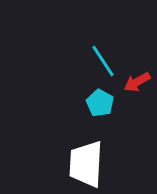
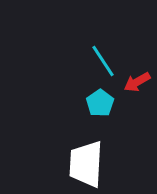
cyan pentagon: rotated 8 degrees clockwise
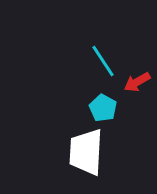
cyan pentagon: moved 3 px right, 5 px down; rotated 8 degrees counterclockwise
white trapezoid: moved 12 px up
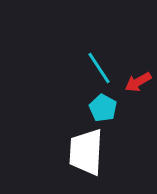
cyan line: moved 4 px left, 7 px down
red arrow: moved 1 px right
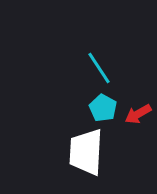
red arrow: moved 32 px down
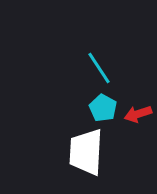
red arrow: rotated 12 degrees clockwise
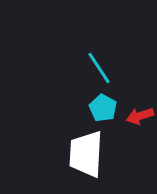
red arrow: moved 2 px right, 2 px down
white trapezoid: moved 2 px down
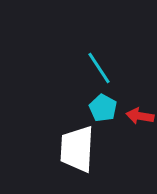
red arrow: rotated 28 degrees clockwise
white trapezoid: moved 9 px left, 5 px up
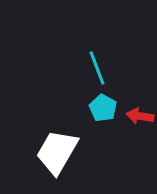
cyan line: moved 2 px left; rotated 12 degrees clockwise
white trapezoid: moved 20 px left, 3 px down; rotated 27 degrees clockwise
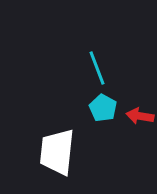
white trapezoid: rotated 24 degrees counterclockwise
